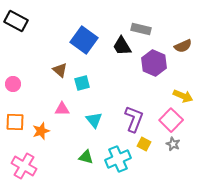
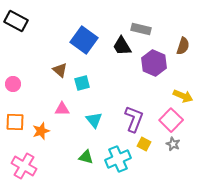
brown semicircle: rotated 48 degrees counterclockwise
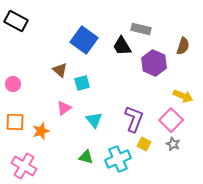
pink triangle: moved 2 px right, 1 px up; rotated 35 degrees counterclockwise
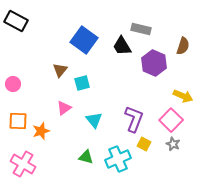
brown triangle: rotated 28 degrees clockwise
orange square: moved 3 px right, 1 px up
pink cross: moved 1 px left, 2 px up
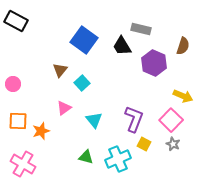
cyan square: rotated 28 degrees counterclockwise
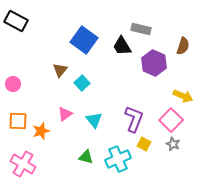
pink triangle: moved 1 px right, 6 px down
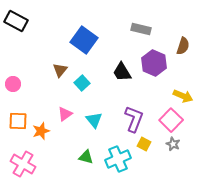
black trapezoid: moved 26 px down
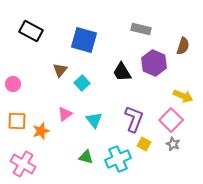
black rectangle: moved 15 px right, 10 px down
blue square: rotated 20 degrees counterclockwise
orange square: moved 1 px left
